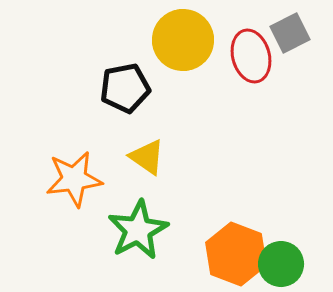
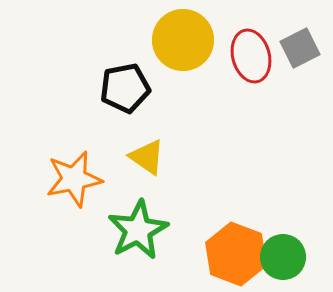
gray square: moved 10 px right, 15 px down
orange star: rotated 4 degrees counterclockwise
green circle: moved 2 px right, 7 px up
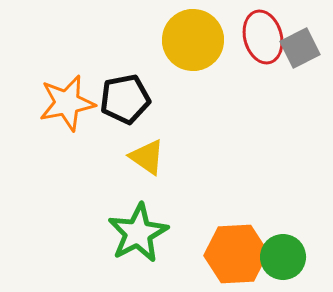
yellow circle: moved 10 px right
red ellipse: moved 12 px right, 19 px up
black pentagon: moved 11 px down
orange star: moved 7 px left, 76 px up
green star: moved 3 px down
orange hexagon: rotated 24 degrees counterclockwise
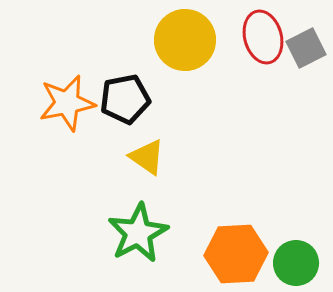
yellow circle: moved 8 px left
gray square: moved 6 px right
green circle: moved 13 px right, 6 px down
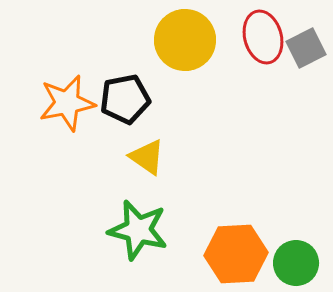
green star: moved 3 px up; rotated 30 degrees counterclockwise
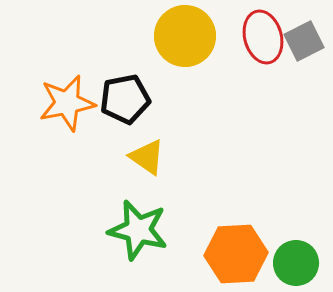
yellow circle: moved 4 px up
gray square: moved 2 px left, 7 px up
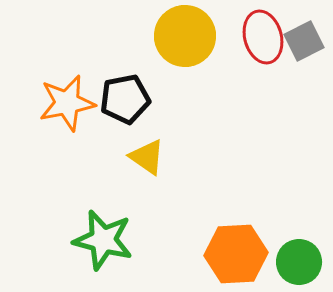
green star: moved 35 px left, 10 px down
green circle: moved 3 px right, 1 px up
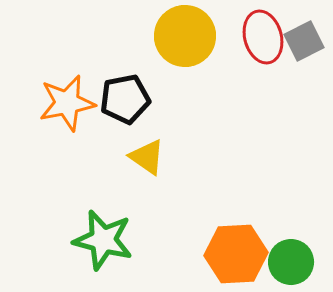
green circle: moved 8 px left
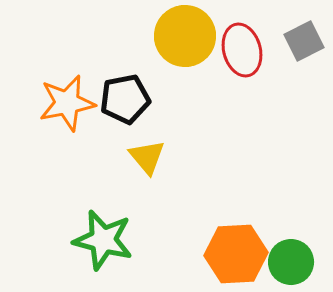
red ellipse: moved 21 px left, 13 px down
yellow triangle: rotated 15 degrees clockwise
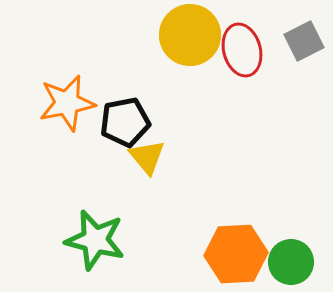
yellow circle: moved 5 px right, 1 px up
black pentagon: moved 23 px down
green star: moved 8 px left
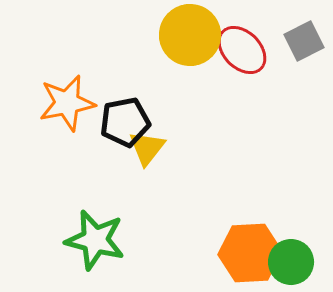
red ellipse: rotated 30 degrees counterclockwise
yellow triangle: moved 9 px up; rotated 18 degrees clockwise
orange hexagon: moved 14 px right, 1 px up
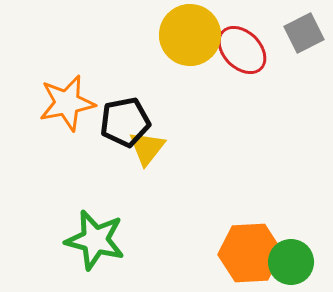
gray square: moved 8 px up
